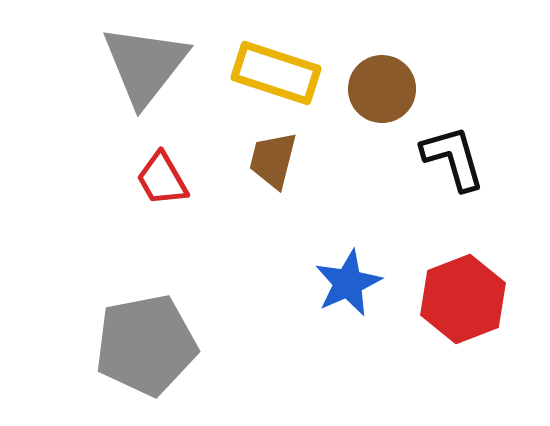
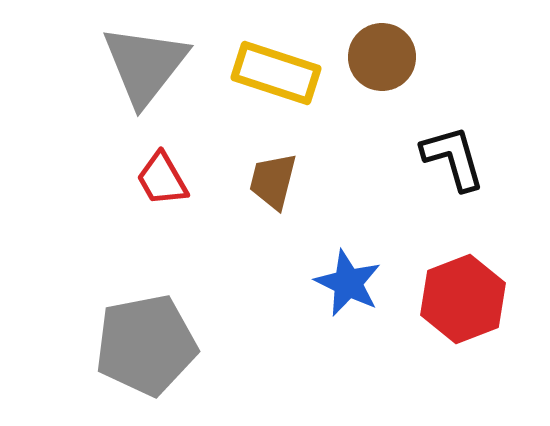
brown circle: moved 32 px up
brown trapezoid: moved 21 px down
blue star: rotated 22 degrees counterclockwise
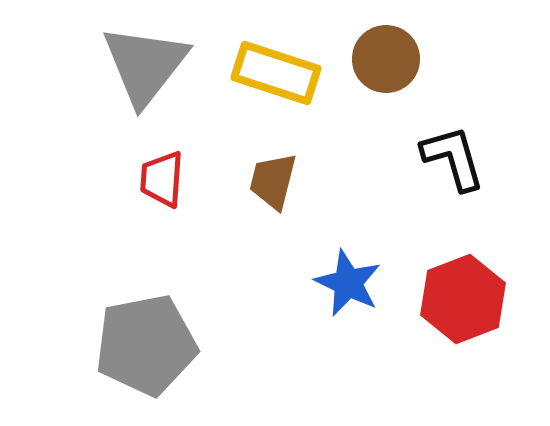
brown circle: moved 4 px right, 2 px down
red trapezoid: rotated 34 degrees clockwise
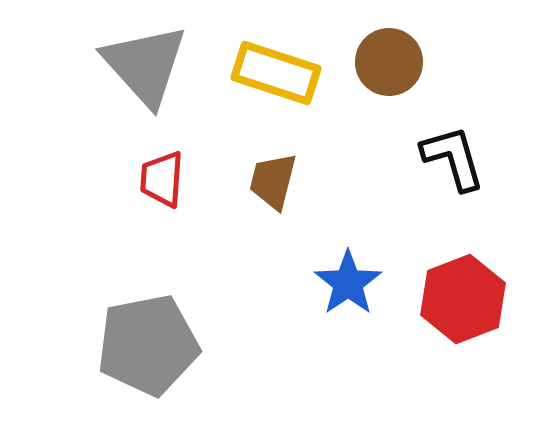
brown circle: moved 3 px right, 3 px down
gray triangle: rotated 20 degrees counterclockwise
blue star: rotated 12 degrees clockwise
gray pentagon: moved 2 px right
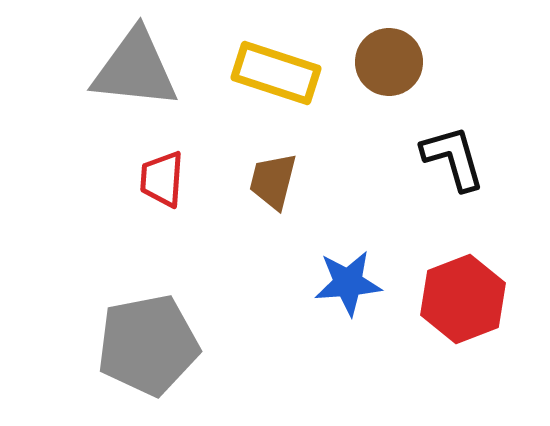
gray triangle: moved 10 px left, 4 px down; rotated 42 degrees counterclockwise
blue star: rotated 30 degrees clockwise
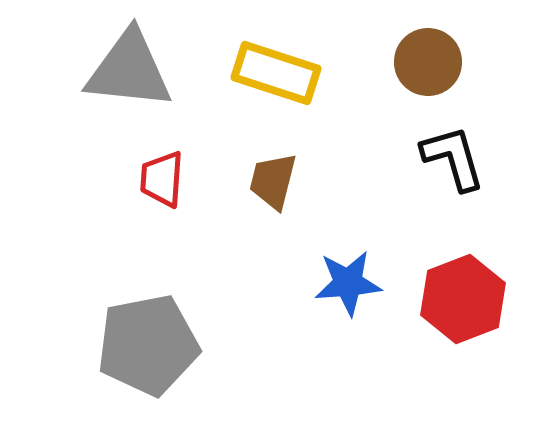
brown circle: moved 39 px right
gray triangle: moved 6 px left, 1 px down
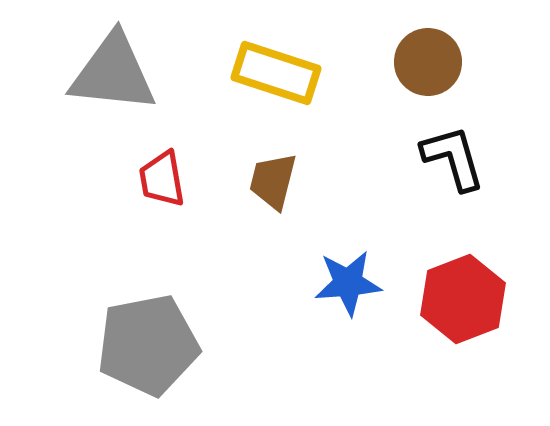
gray triangle: moved 16 px left, 3 px down
red trapezoid: rotated 14 degrees counterclockwise
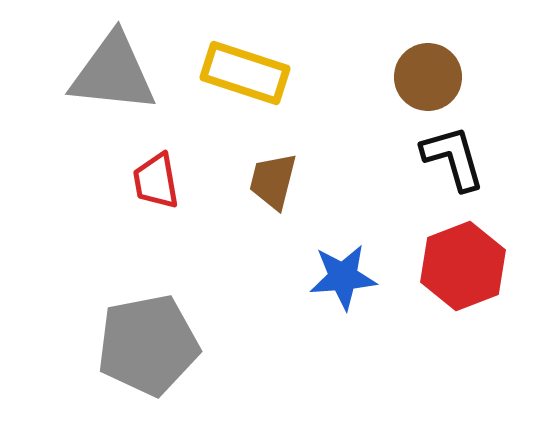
brown circle: moved 15 px down
yellow rectangle: moved 31 px left
red trapezoid: moved 6 px left, 2 px down
blue star: moved 5 px left, 6 px up
red hexagon: moved 33 px up
